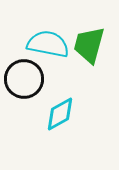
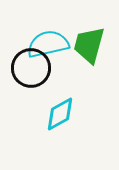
cyan semicircle: rotated 24 degrees counterclockwise
black circle: moved 7 px right, 11 px up
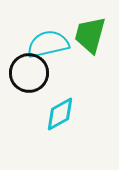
green trapezoid: moved 1 px right, 10 px up
black circle: moved 2 px left, 5 px down
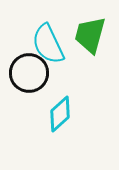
cyan semicircle: rotated 102 degrees counterclockwise
cyan diamond: rotated 12 degrees counterclockwise
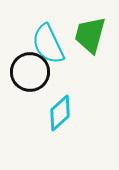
black circle: moved 1 px right, 1 px up
cyan diamond: moved 1 px up
